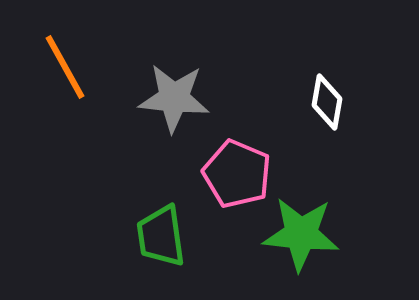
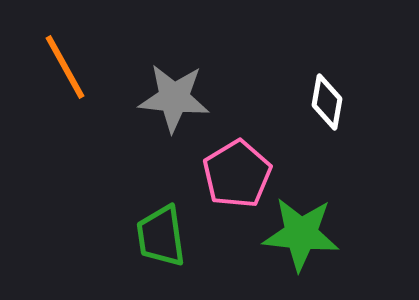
pink pentagon: rotated 18 degrees clockwise
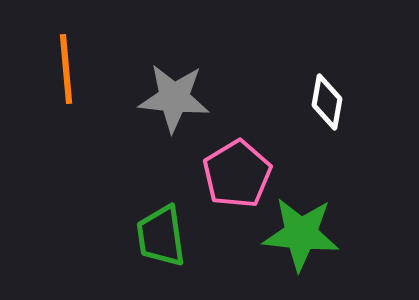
orange line: moved 1 px right, 2 px down; rotated 24 degrees clockwise
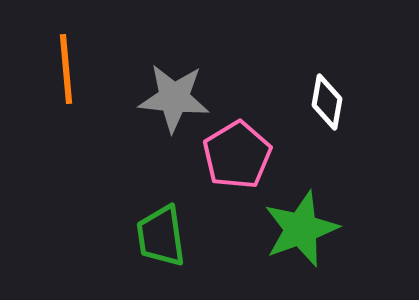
pink pentagon: moved 19 px up
green star: moved 5 px up; rotated 26 degrees counterclockwise
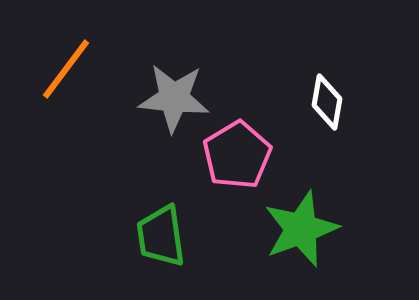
orange line: rotated 42 degrees clockwise
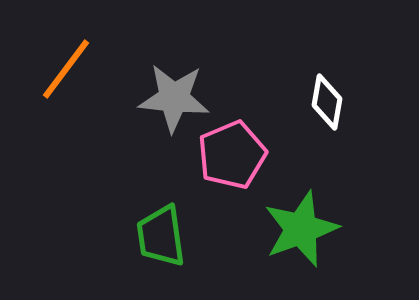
pink pentagon: moved 5 px left; rotated 8 degrees clockwise
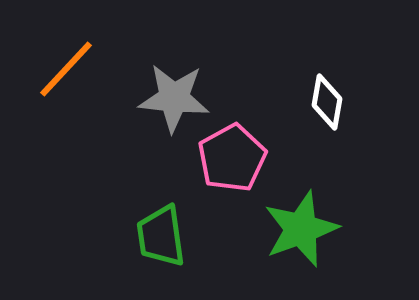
orange line: rotated 6 degrees clockwise
pink pentagon: moved 3 px down; rotated 6 degrees counterclockwise
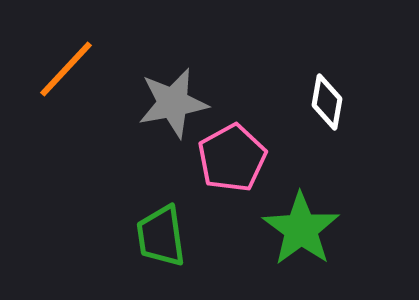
gray star: moved 1 px left, 5 px down; rotated 16 degrees counterclockwise
green star: rotated 16 degrees counterclockwise
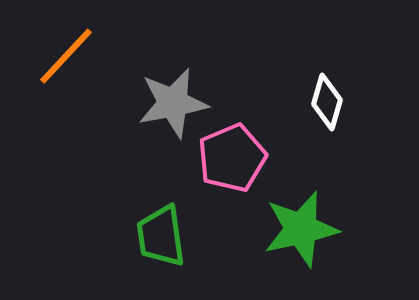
orange line: moved 13 px up
white diamond: rotated 6 degrees clockwise
pink pentagon: rotated 6 degrees clockwise
green star: rotated 24 degrees clockwise
